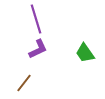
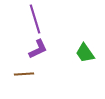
purple line: moved 1 px left
brown line: moved 9 px up; rotated 48 degrees clockwise
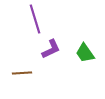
purple L-shape: moved 13 px right
brown line: moved 2 px left, 1 px up
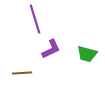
green trapezoid: moved 2 px right, 1 px down; rotated 40 degrees counterclockwise
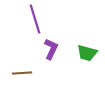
purple L-shape: rotated 40 degrees counterclockwise
green trapezoid: moved 1 px up
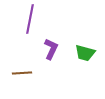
purple line: moved 5 px left; rotated 28 degrees clockwise
green trapezoid: moved 2 px left
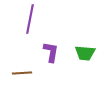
purple L-shape: moved 3 px down; rotated 15 degrees counterclockwise
green trapezoid: rotated 10 degrees counterclockwise
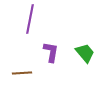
green trapezoid: rotated 135 degrees counterclockwise
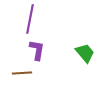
purple L-shape: moved 14 px left, 2 px up
